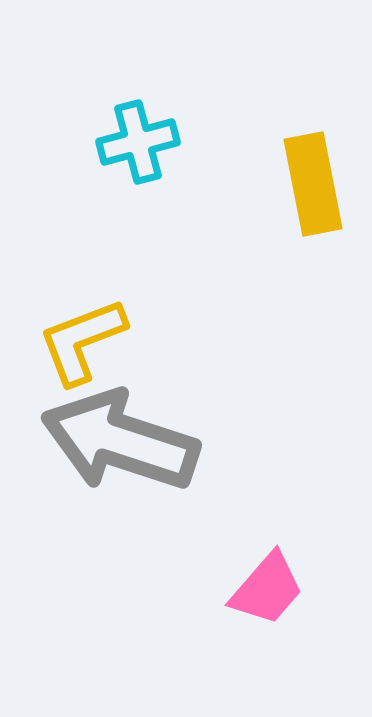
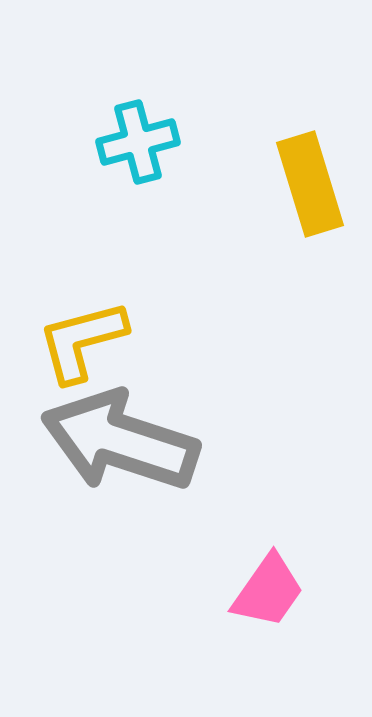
yellow rectangle: moved 3 px left; rotated 6 degrees counterclockwise
yellow L-shape: rotated 6 degrees clockwise
pink trapezoid: moved 1 px right, 2 px down; rotated 6 degrees counterclockwise
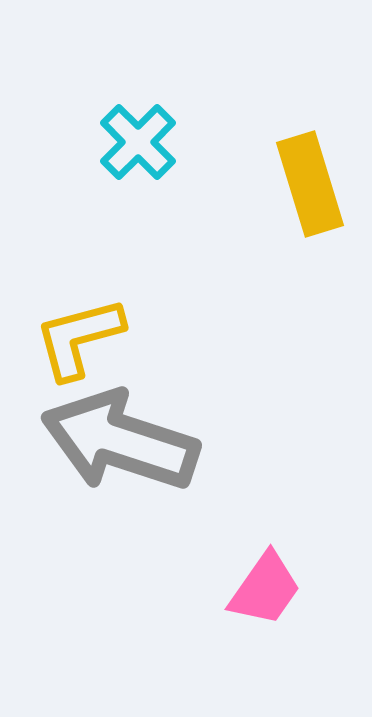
cyan cross: rotated 30 degrees counterclockwise
yellow L-shape: moved 3 px left, 3 px up
pink trapezoid: moved 3 px left, 2 px up
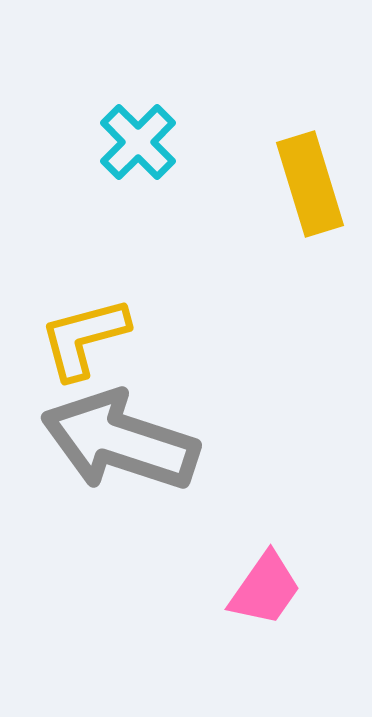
yellow L-shape: moved 5 px right
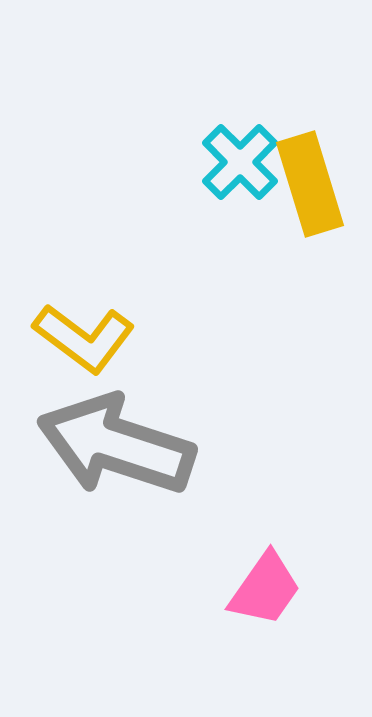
cyan cross: moved 102 px right, 20 px down
yellow L-shape: rotated 128 degrees counterclockwise
gray arrow: moved 4 px left, 4 px down
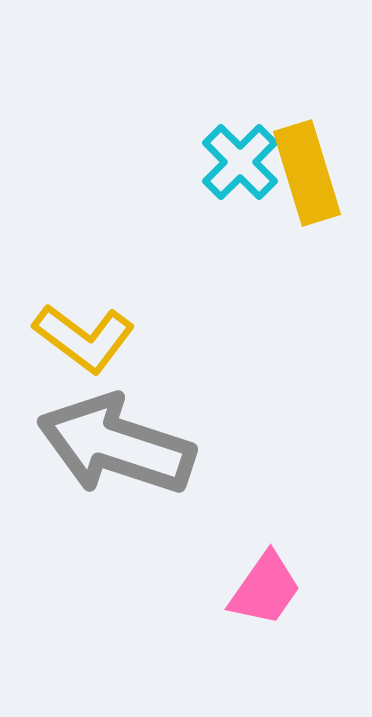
yellow rectangle: moved 3 px left, 11 px up
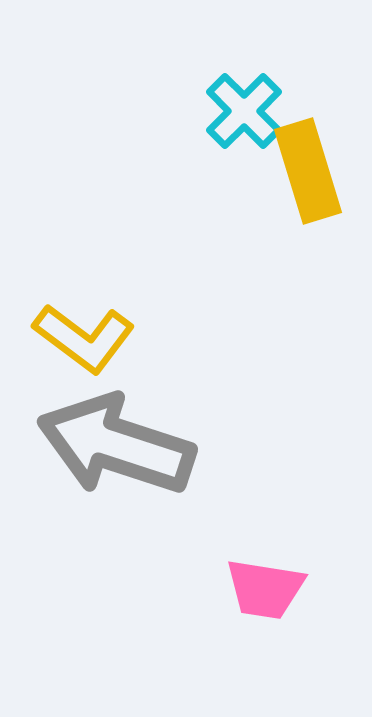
cyan cross: moved 4 px right, 51 px up
yellow rectangle: moved 1 px right, 2 px up
pink trapezoid: rotated 64 degrees clockwise
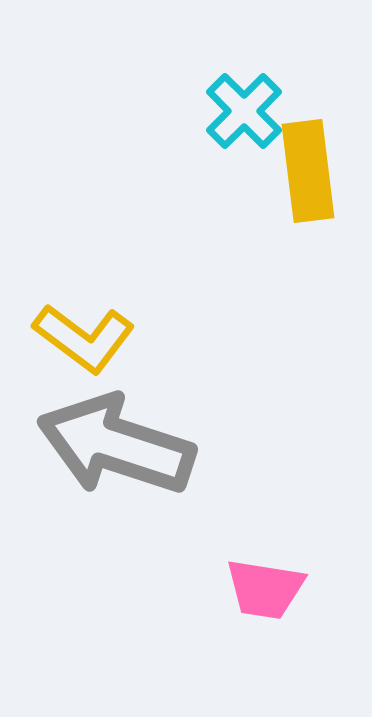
yellow rectangle: rotated 10 degrees clockwise
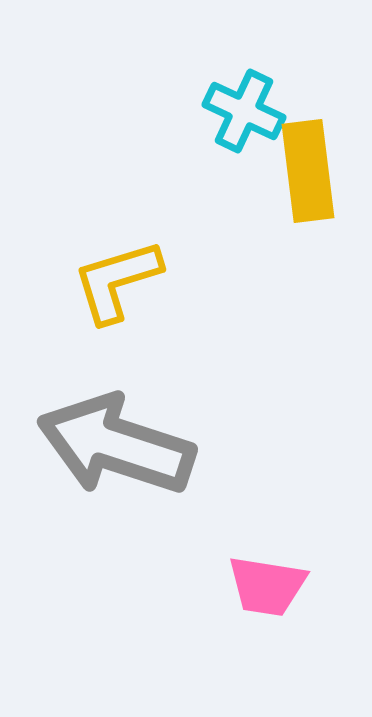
cyan cross: rotated 20 degrees counterclockwise
yellow L-shape: moved 33 px right, 57 px up; rotated 126 degrees clockwise
pink trapezoid: moved 2 px right, 3 px up
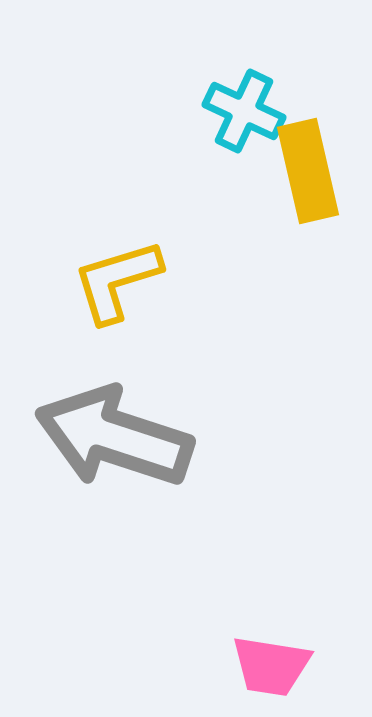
yellow rectangle: rotated 6 degrees counterclockwise
gray arrow: moved 2 px left, 8 px up
pink trapezoid: moved 4 px right, 80 px down
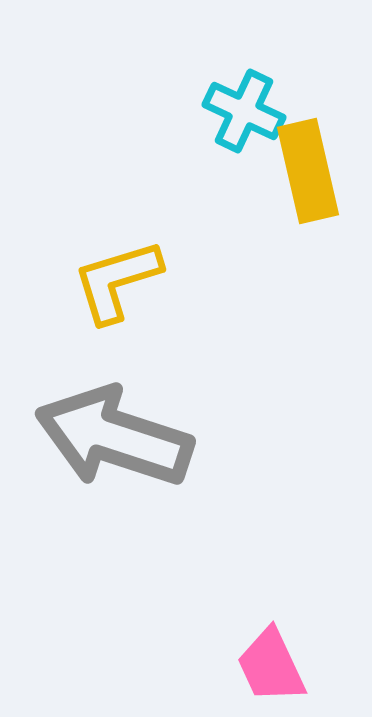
pink trapezoid: rotated 56 degrees clockwise
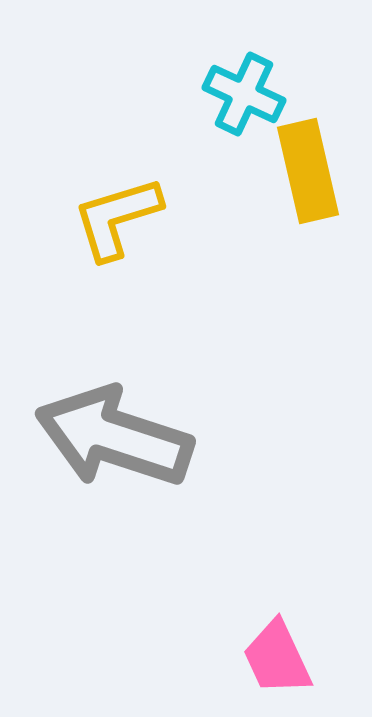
cyan cross: moved 17 px up
yellow L-shape: moved 63 px up
pink trapezoid: moved 6 px right, 8 px up
